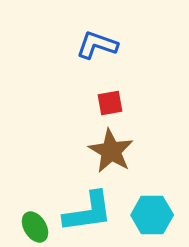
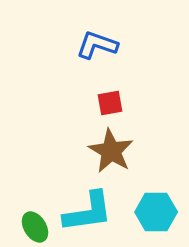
cyan hexagon: moved 4 px right, 3 px up
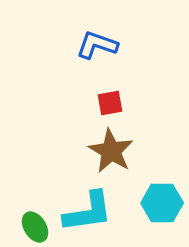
cyan hexagon: moved 6 px right, 9 px up
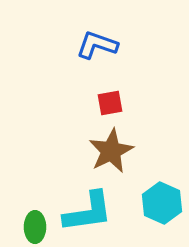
brown star: rotated 15 degrees clockwise
cyan hexagon: rotated 24 degrees clockwise
green ellipse: rotated 32 degrees clockwise
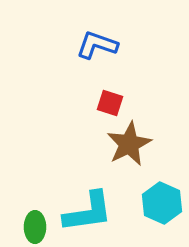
red square: rotated 28 degrees clockwise
brown star: moved 18 px right, 7 px up
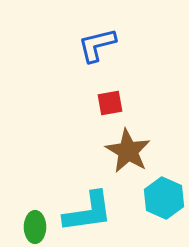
blue L-shape: rotated 33 degrees counterclockwise
red square: rotated 28 degrees counterclockwise
brown star: moved 1 px left, 7 px down; rotated 15 degrees counterclockwise
cyan hexagon: moved 2 px right, 5 px up
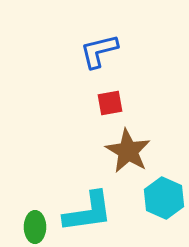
blue L-shape: moved 2 px right, 6 px down
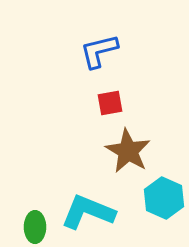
cyan L-shape: rotated 150 degrees counterclockwise
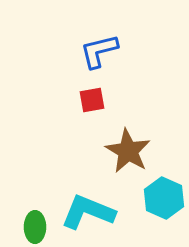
red square: moved 18 px left, 3 px up
